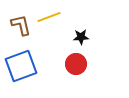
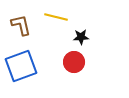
yellow line: moved 7 px right; rotated 35 degrees clockwise
red circle: moved 2 px left, 2 px up
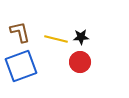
yellow line: moved 22 px down
brown L-shape: moved 1 px left, 7 px down
red circle: moved 6 px right
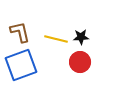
blue square: moved 1 px up
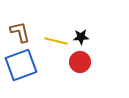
yellow line: moved 2 px down
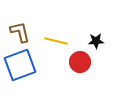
black star: moved 15 px right, 4 px down
blue square: moved 1 px left
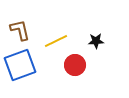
brown L-shape: moved 2 px up
yellow line: rotated 40 degrees counterclockwise
red circle: moved 5 px left, 3 px down
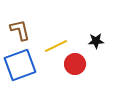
yellow line: moved 5 px down
red circle: moved 1 px up
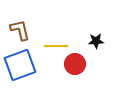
yellow line: rotated 25 degrees clockwise
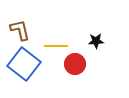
blue square: moved 4 px right, 1 px up; rotated 32 degrees counterclockwise
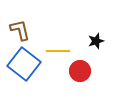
black star: rotated 14 degrees counterclockwise
yellow line: moved 2 px right, 5 px down
red circle: moved 5 px right, 7 px down
